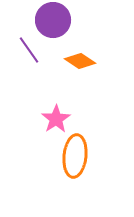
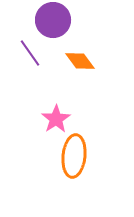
purple line: moved 1 px right, 3 px down
orange diamond: rotated 20 degrees clockwise
orange ellipse: moved 1 px left
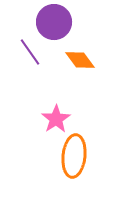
purple circle: moved 1 px right, 2 px down
purple line: moved 1 px up
orange diamond: moved 1 px up
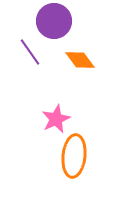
purple circle: moved 1 px up
pink star: rotated 8 degrees clockwise
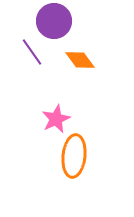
purple line: moved 2 px right
